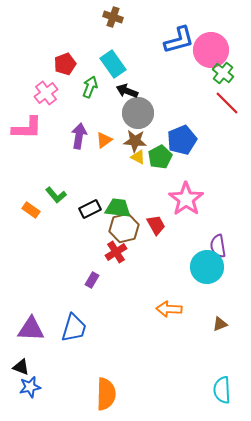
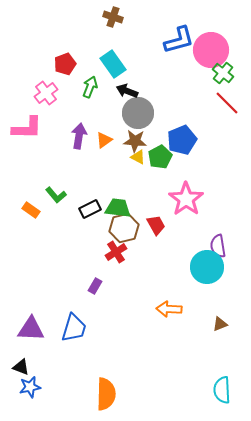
purple rectangle: moved 3 px right, 6 px down
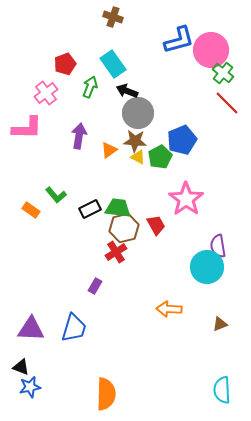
orange triangle: moved 5 px right, 10 px down
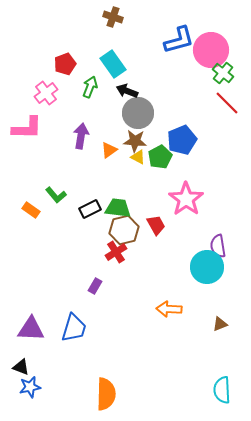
purple arrow: moved 2 px right
brown hexagon: moved 2 px down
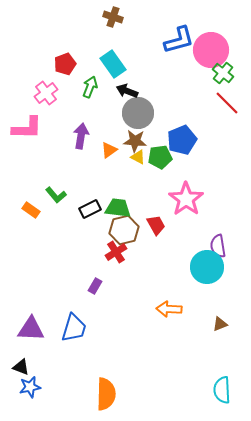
green pentagon: rotated 20 degrees clockwise
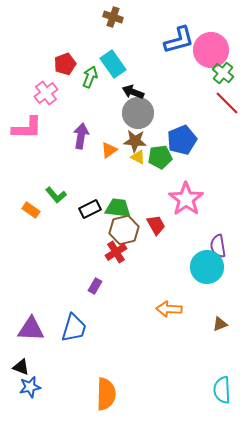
green arrow: moved 10 px up
black arrow: moved 6 px right, 1 px down
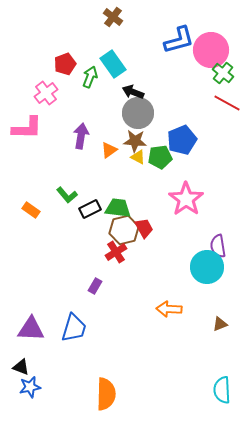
brown cross: rotated 18 degrees clockwise
red line: rotated 16 degrees counterclockwise
green L-shape: moved 11 px right
red trapezoid: moved 12 px left, 3 px down
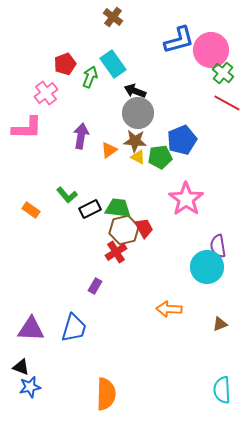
black arrow: moved 2 px right, 1 px up
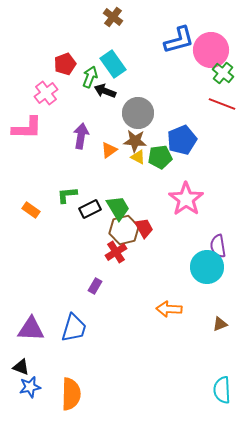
black arrow: moved 30 px left
red line: moved 5 px left, 1 px down; rotated 8 degrees counterclockwise
green L-shape: rotated 125 degrees clockwise
green trapezoid: rotated 52 degrees clockwise
orange semicircle: moved 35 px left
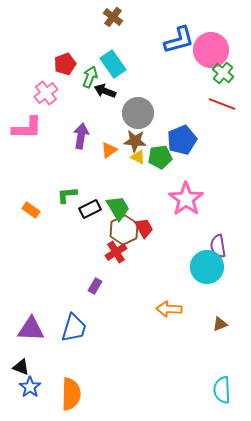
brown hexagon: rotated 12 degrees counterclockwise
blue star: rotated 25 degrees counterclockwise
